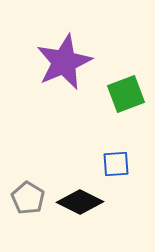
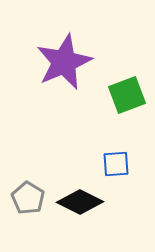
green square: moved 1 px right, 1 px down
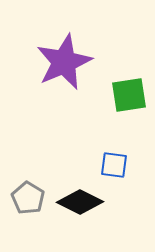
green square: moved 2 px right; rotated 12 degrees clockwise
blue square: moved 2 px left, 1 px down; rotated 12 degrees clockwise
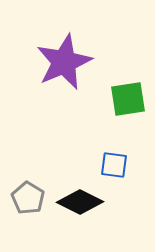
green square: moved 1 px left, 4 px down
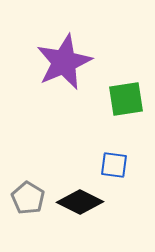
green square: moved 2 px left
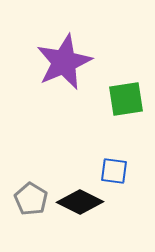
blue square: moved 6 px down
gray pentagon: moved 3 px right, 1 px down
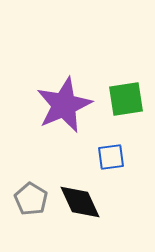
purple star: moved 43 px down
blue square: moved 3 px left, 14 px up; rotated 16 degrees counterclockwise
black diamond: rotated 39 degrees clockwise
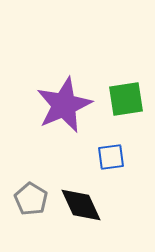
black diamond: moved 1 px right, 3 px down
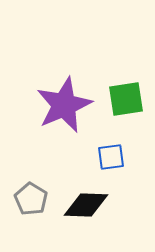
black diamond: moved 5 px right; rotated 63 degrees counterclockwise
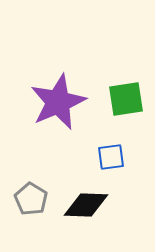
purple star: moved 6 px left, 3 px up
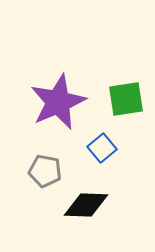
blue square: moved 9 px left, 9 px up; rotated 32 degrees counterclockwise
gray pentagon: moved 14 px right, 28 px up; rotated 20 degrees counterclockwise
